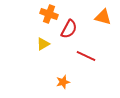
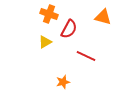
yellow triangle: moved 2 px right, 2 px up
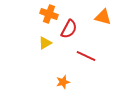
yellow triangle: moved 1 px down
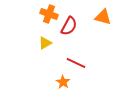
red semicircle: moved 3 px up
red line: moved 10 px left, 7 px down
orange star: rotated 24 degrees counterclockwise
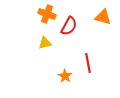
orange cross: moved 2 px left
yellow triangle: rotated 16 degrees clockwise
red line: moved 12 px right; rotated 54 degrees clockwise
orange star: moved 2 px right, 6 px up
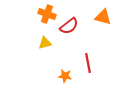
red semicircle: rotated 24 degrees clockwise
orange star: rotated 24 degrees counterclockwise
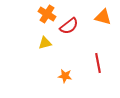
orange cross: rotated 12 degrees clockwise
red line: moved 10 px right
